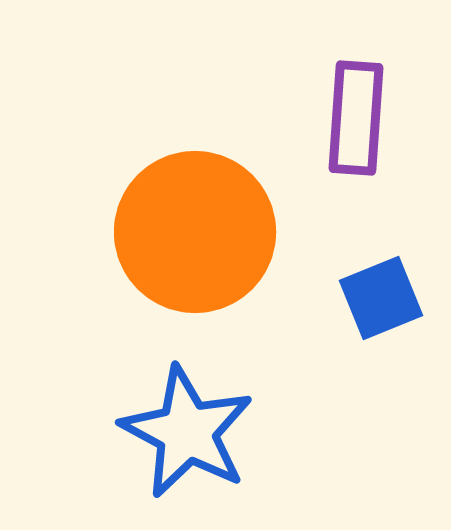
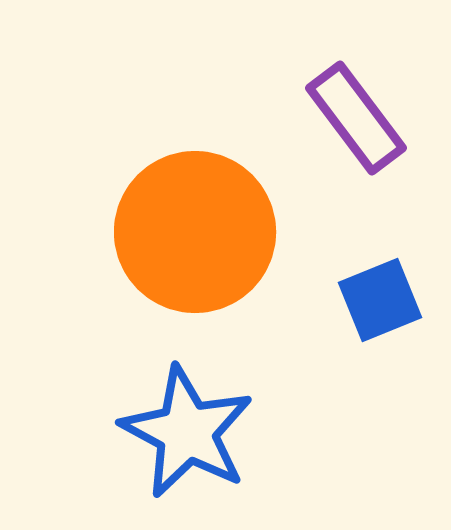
purple rectangle: rotated 41 degrees counterclockwise
blue square: moved 1 px left, 2 px down
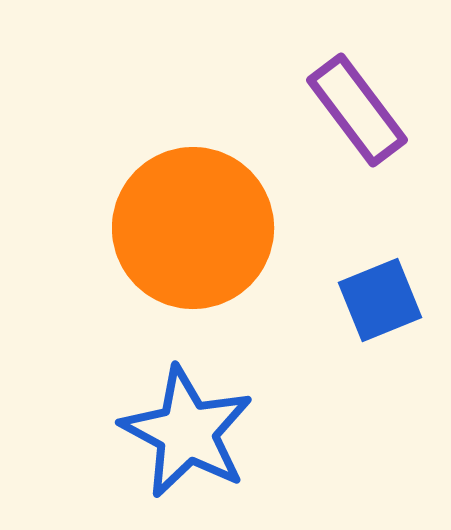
purple rectangle: moved 1 px right, 8 px up
orange circle: moved 2 px left, 4 px up
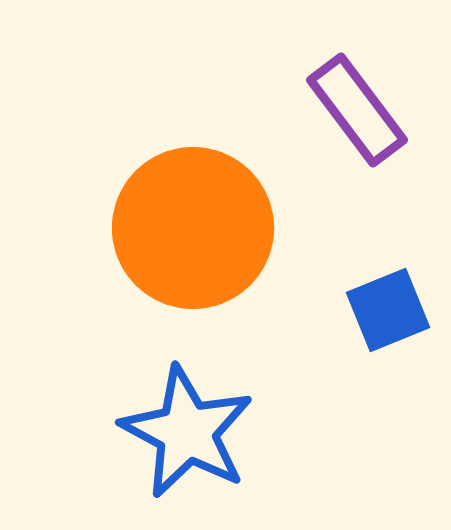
blue square: moved 8 px right, 10 px down
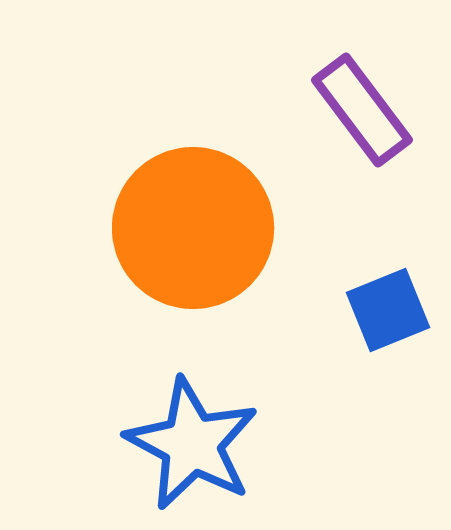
purple rectangle: moved 5 px right
blue star: moved 5 px right, 12 px down
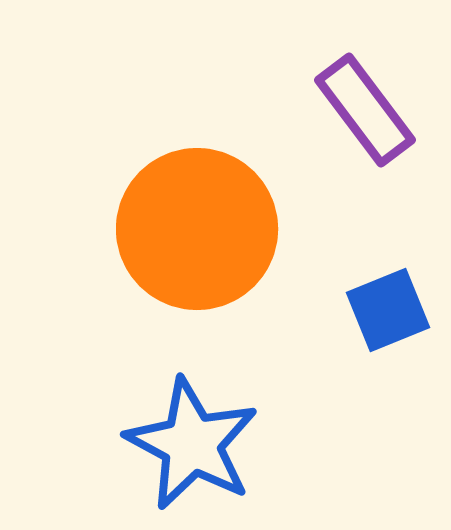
purple rectangle: moved 3 px right
orange circle: moved 4 px right, 1 px down
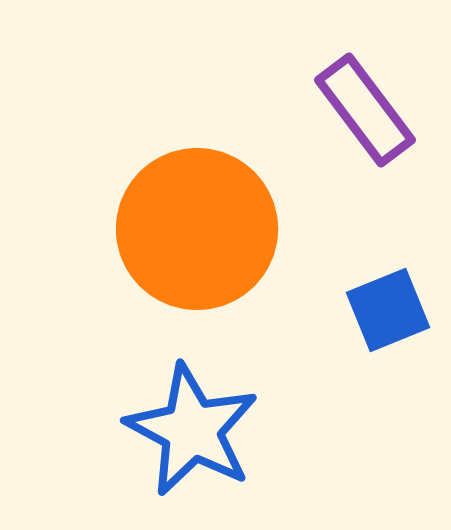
blue star: moved 14 px up
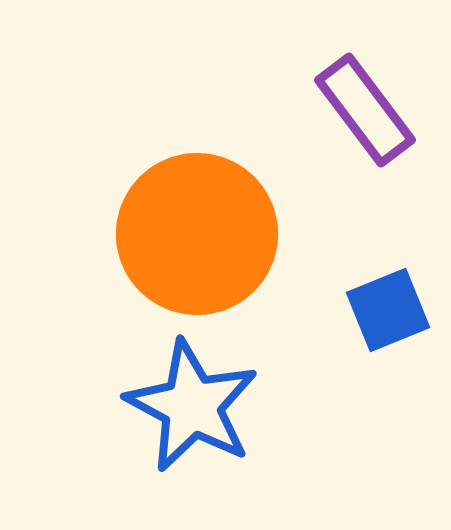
orange circle: moved 5 px down
blue star: moved 24 px up
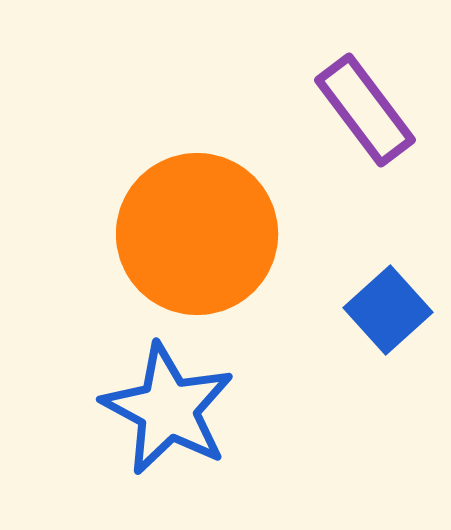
blue square: rotated 20 degrees counterclockwise
blue star: moved 24 px left, 3 px down
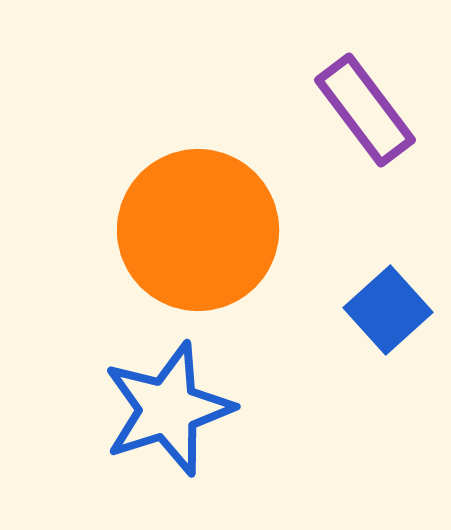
orange circle: moved 1 px right, 4 px up
blue star: rotated 26 degrees clockwise
